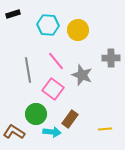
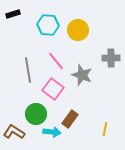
yellow line: rotated 72 degrees counterclockwise
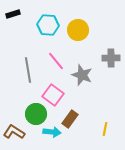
pink square: moved 6 px down
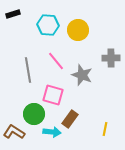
pink square: rotated 20 degrees counterclockwise
green circle: moved 2 px left
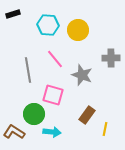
pink line: moved 1 px left, 2 px up
brown rectangle: moved 17 px right, 4 px up
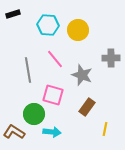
brown rectangle: moved 8 px up
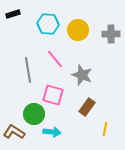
cyan hexagon: moved 1 px up
gray cross: moved 24 px up
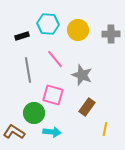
black rectangle: moved 9 px right, 22 px down
green circle: moved 1 px up
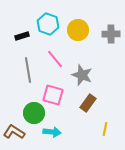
cyan hexagon: rotated 15 degrees clockwise
brown rectangle: moved 1 px right, 4 px up
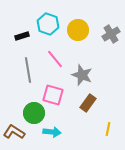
gray cross: rotated 30 degrees counterclockwise
yellow line: moved 3 px right
